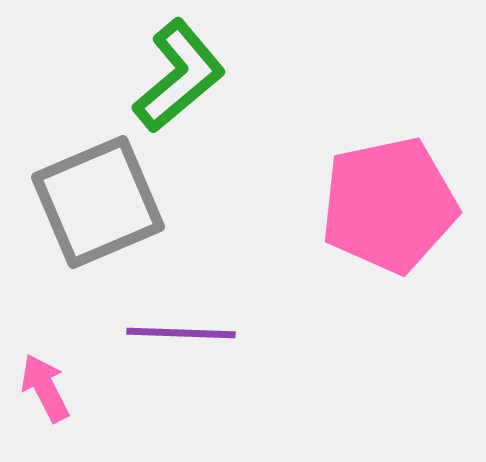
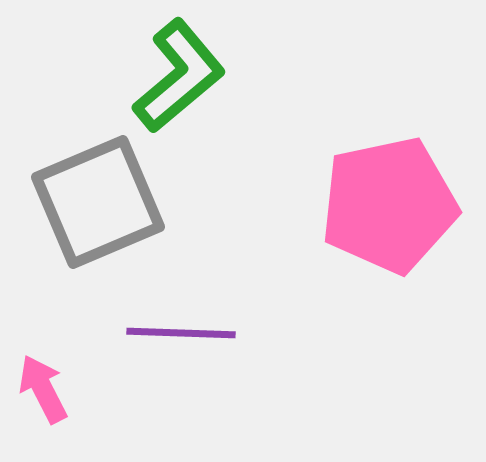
pink arrow: moved 2 px left, 1 px down
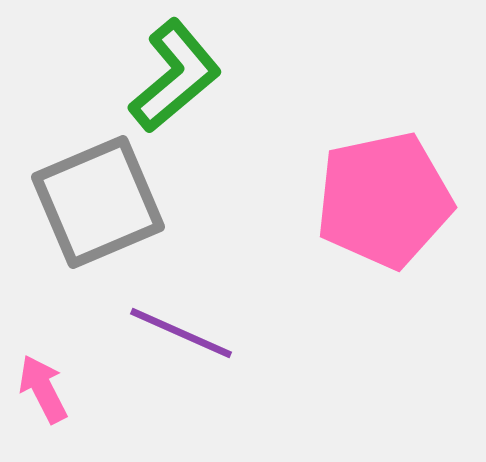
green L-shape: moved 4 px left
pink pentagon: moved 5 px left, 5 px up
purple line: rotated 22 degrees clockwise
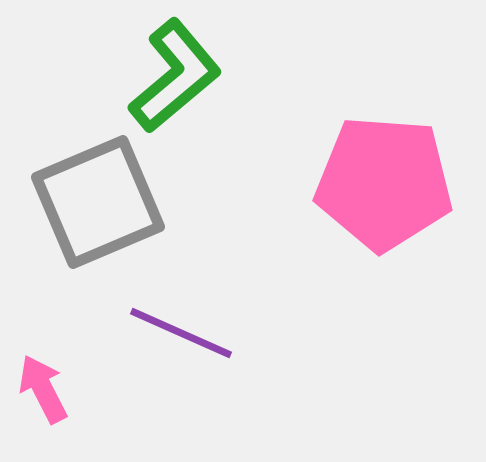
pink pentagon: moved 17 px up; rotated 16 degrees clockwise
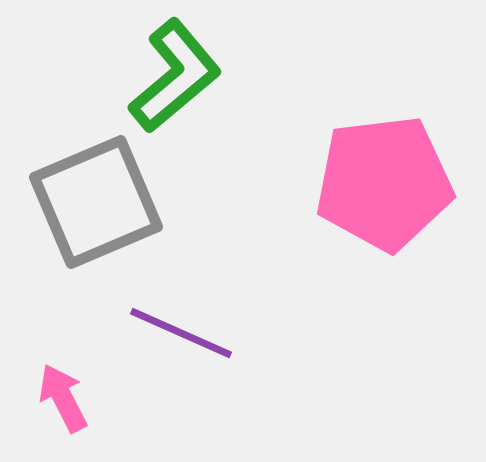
pink pentagon: rotated 11 degrees counterclockwise
gray square: moved 2 px left
pink arrow: moved 20 px right, 9 px down
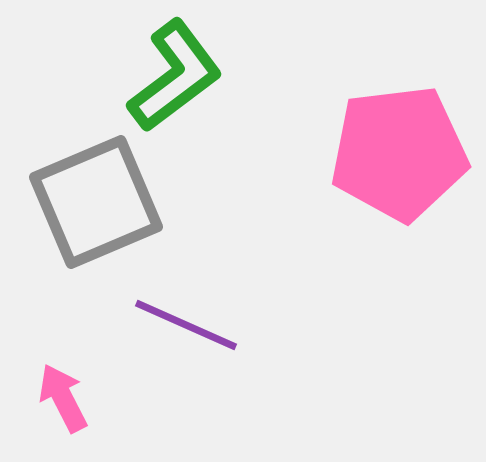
green L-shape: rotated 3 degrees clockwise
pink pentagon: moved 15 px right, 30 px up
purple line: moved 5 px right, 8 px up
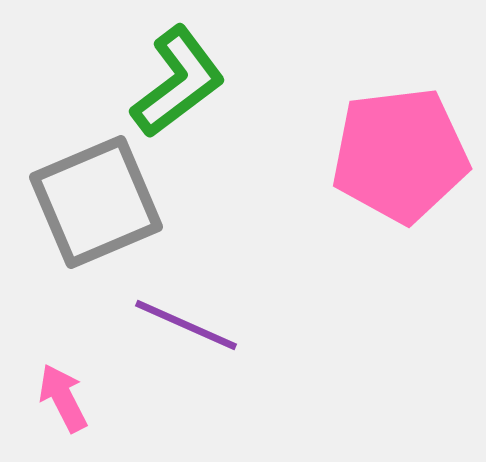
green L-shape: moved 3 px right, 6 px down
pink pentagon: moved 1 px right, 2 px down
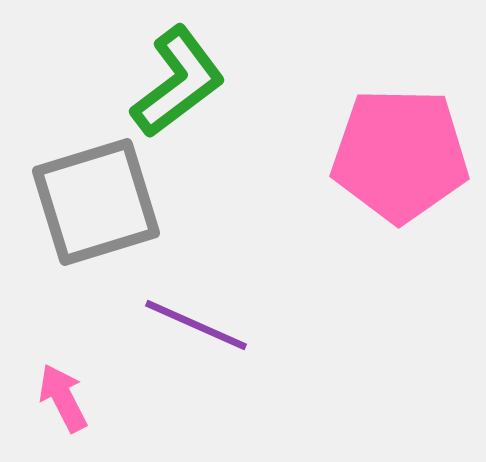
pink pentagon: rotated 8 degrees clockwise
gray square: rotated 6 degrees clockwise
purple line: moved 10 px right
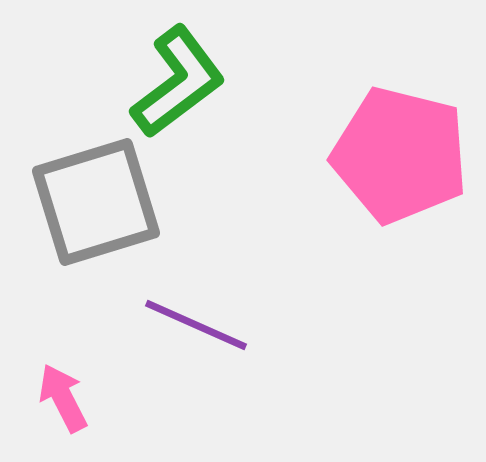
pink pentagon: rotated 13 degrees clockwise
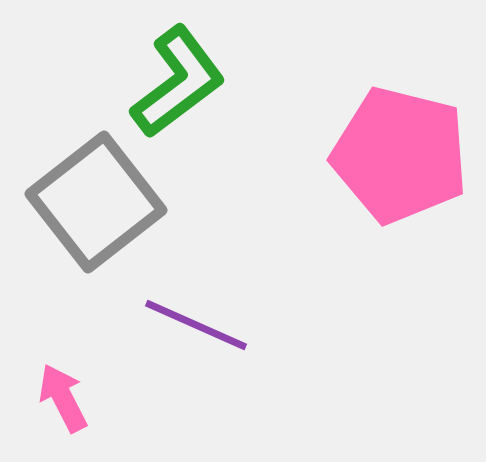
gray square: rotated 21 degrees counterclockwise
